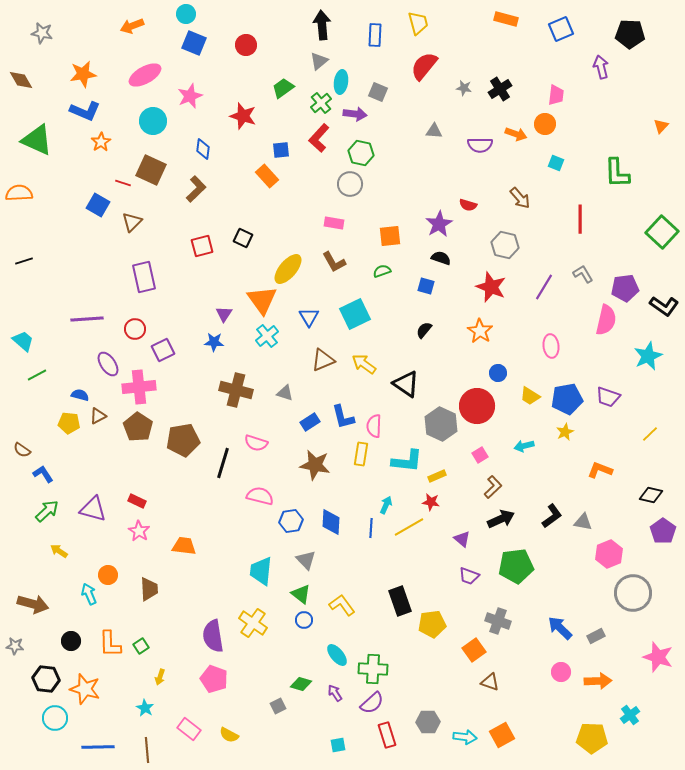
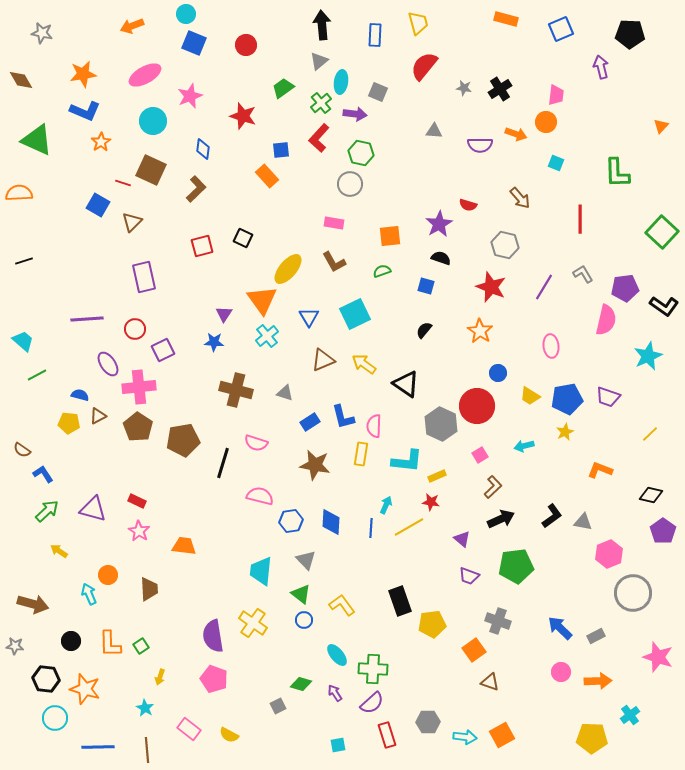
orange circle at (545, 124): moved 1 px right, 2 px up
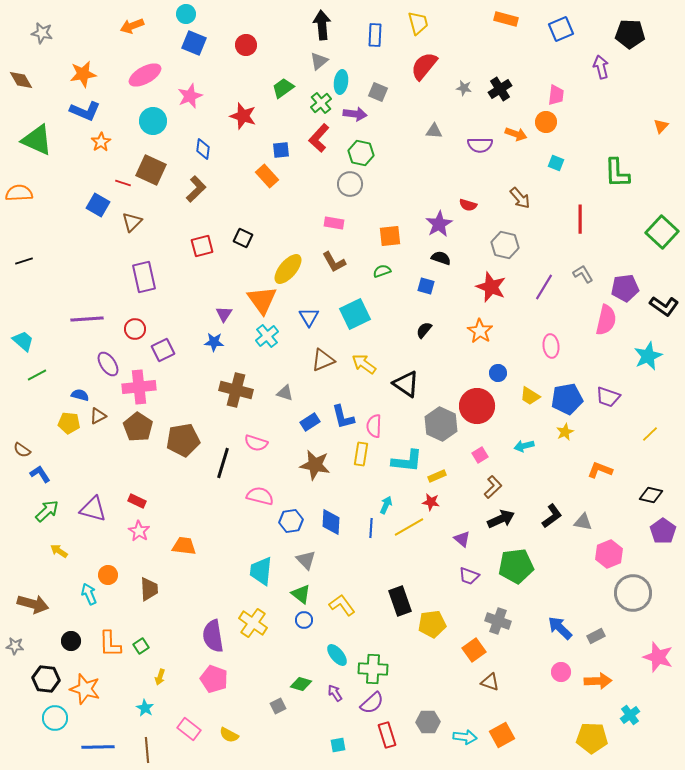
blue L-shape at (43, 474): moved 3 px left
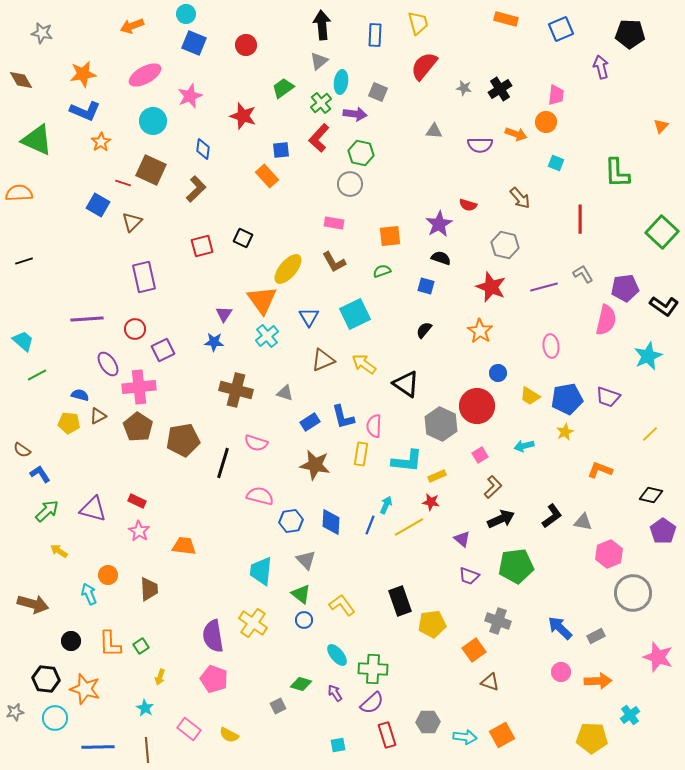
purple line at (544, 287): rotated 44 degrees clockwise
blue line at (371, 528): moved 1 px left, 3 px up; rotated 18 degrees clockwise
gray star at (15, 646): moved 66 px down; rotated 18 degrees counterclockwise
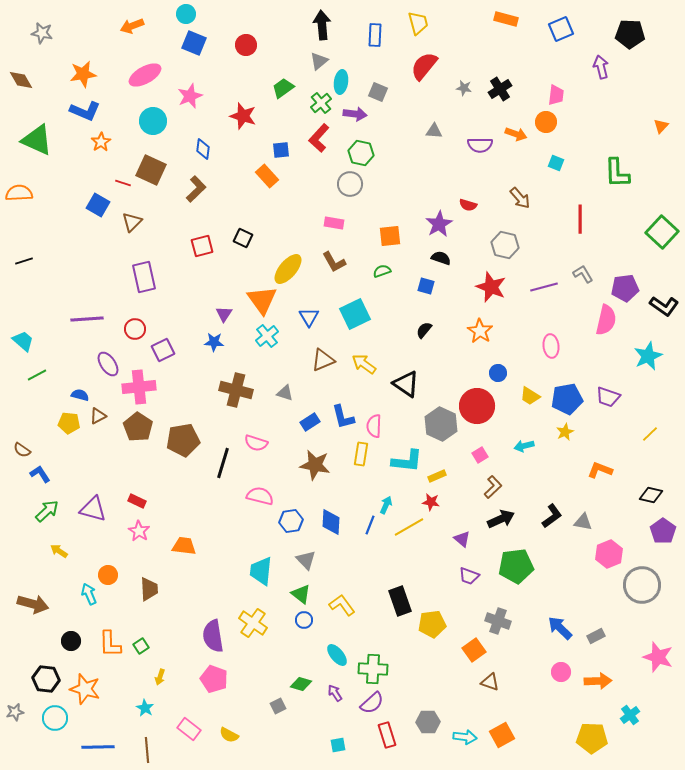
gray circle at (633, 593): moved 9 px right, 8 px up
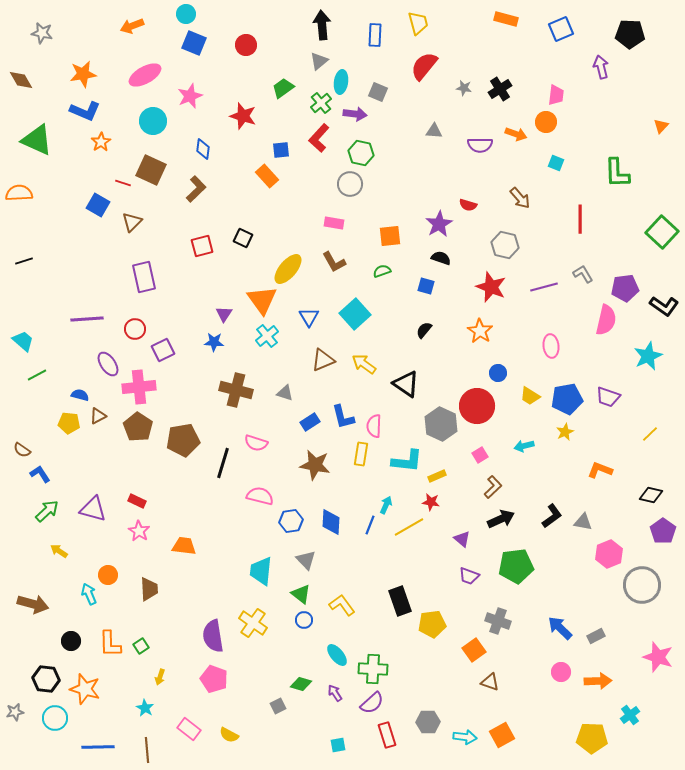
cyan square at (355, 314): rotated 16 degrees counterclockwise
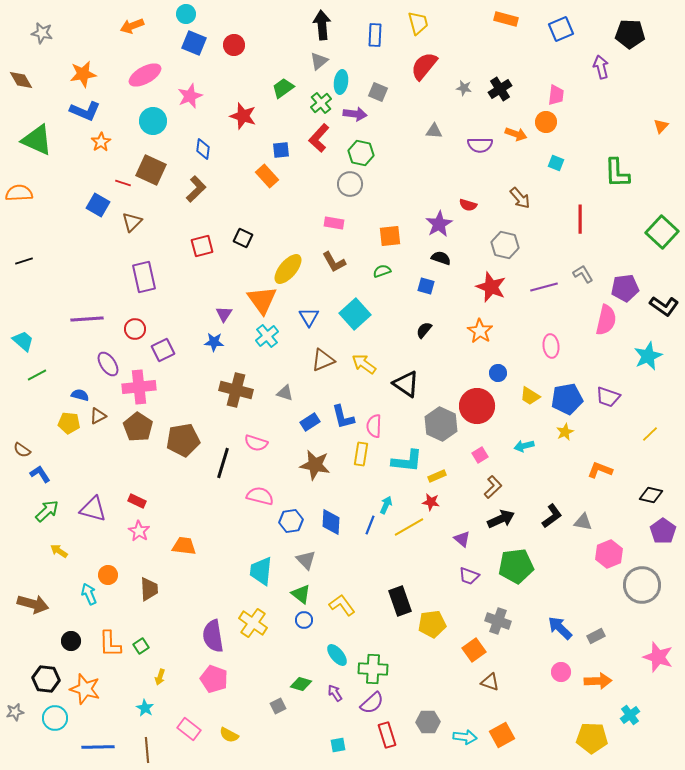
red circle at (246, 45): moved 12 px left
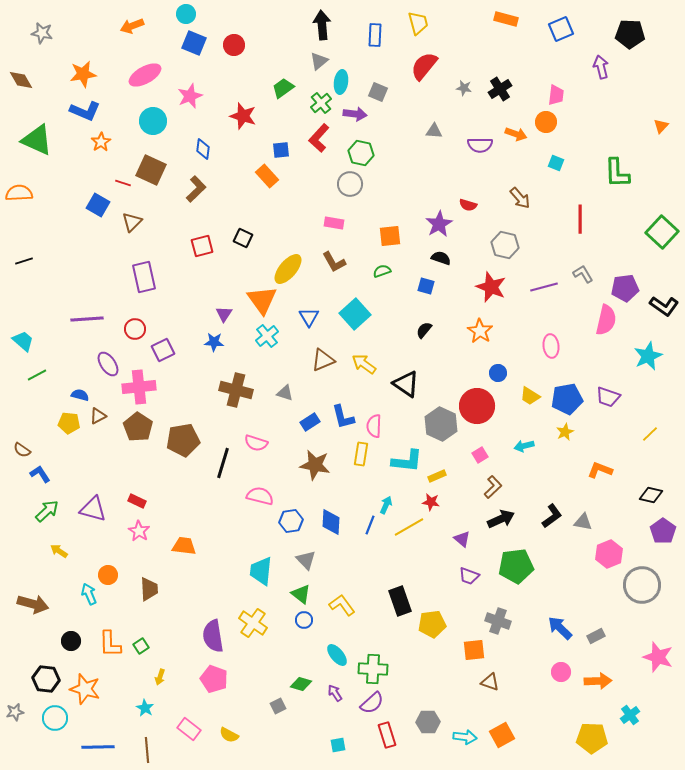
orange square at (474, 650): rotated 30 degrees clockwise
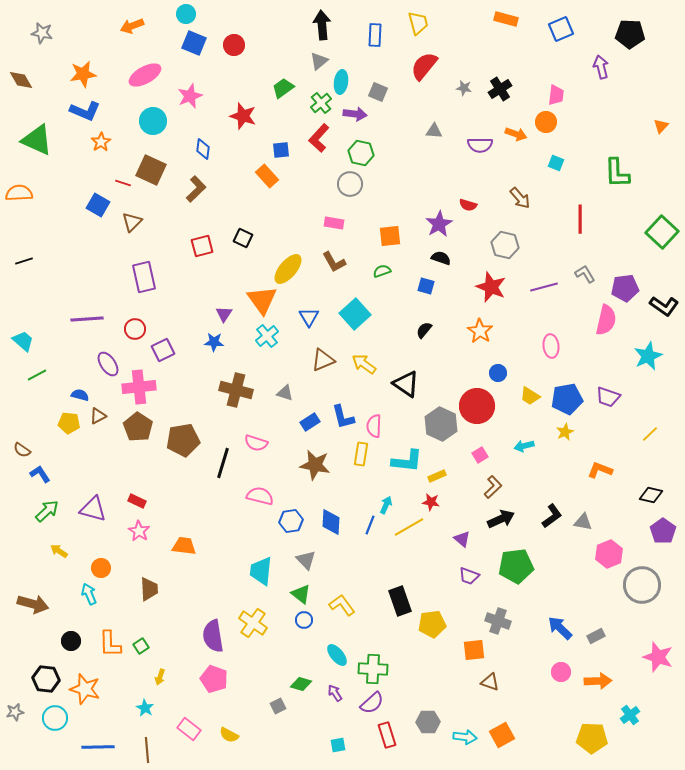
gray L-shape at (583, 274): moved 2 px right
orange circle at (108, 575): moved 7 px left, 7 px up
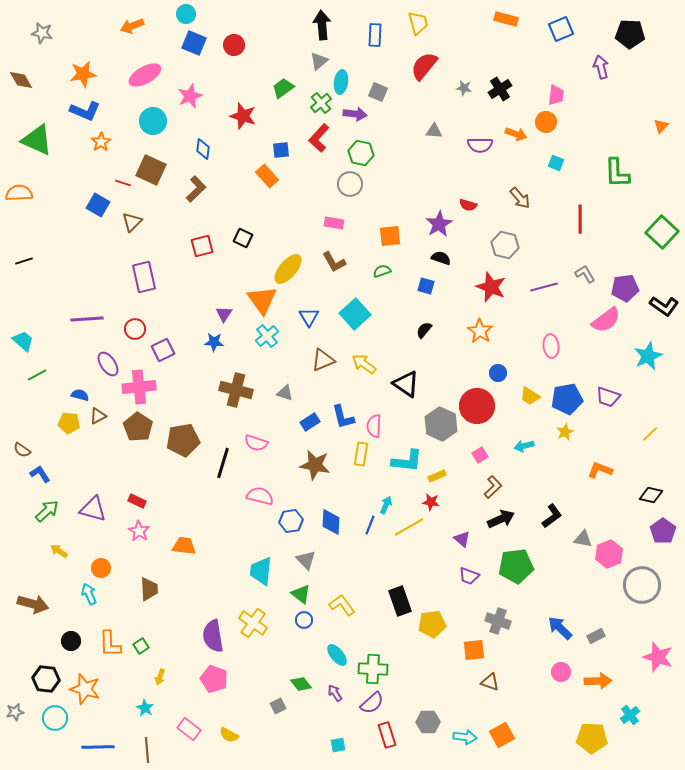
pink semicircle at (606, 320): rotated 40 degrees clockwise
gray triangle at (583, 522): moved 17 px down
green diamond at (301, 684): rotated 35 degrees clockwise
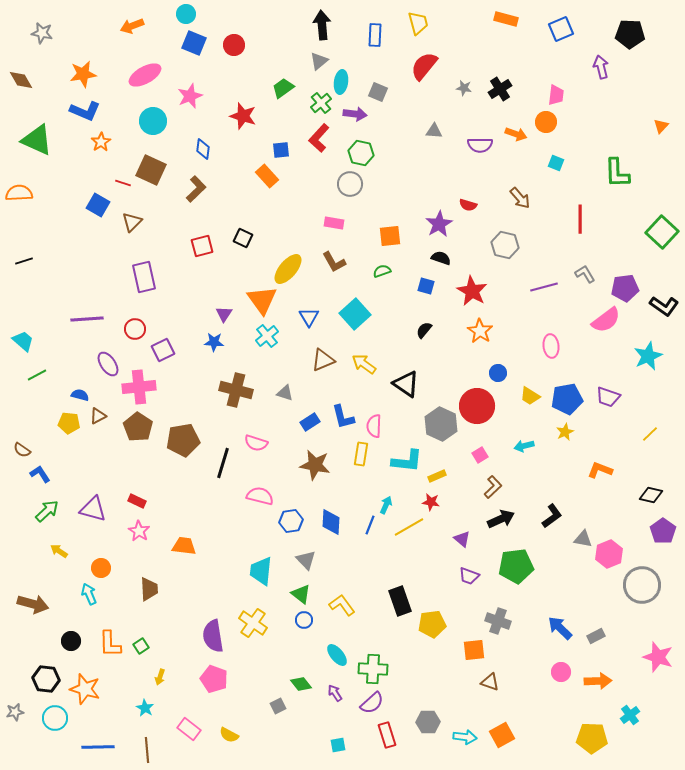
red star at (491, 287): moved 19 px left, 4 px down; rotated 8 degrees clockwise
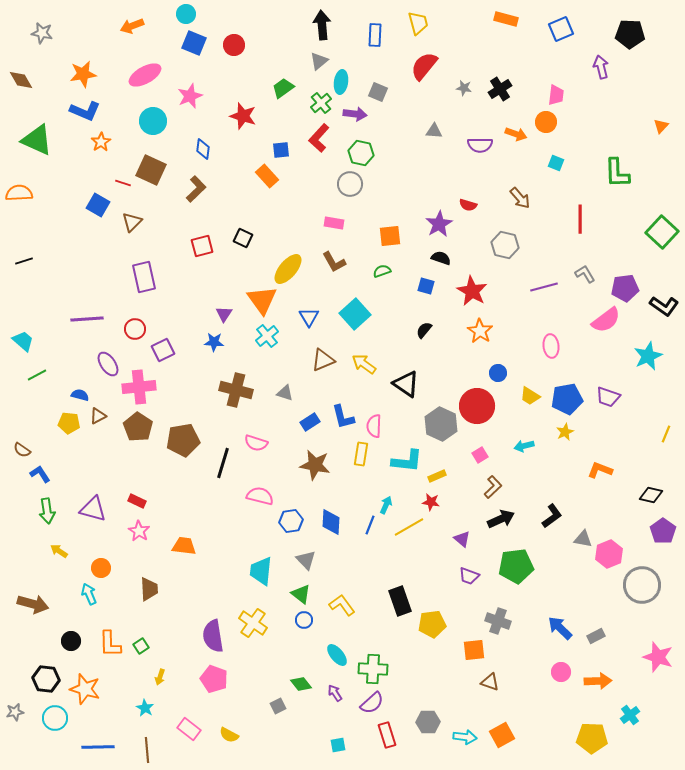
yellow line at (650, 434): moved 16 px right; rotated 24 degrees counterclockwise
green arrow at (47, 511): rotated 125 degrees clockwise
